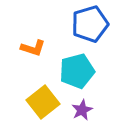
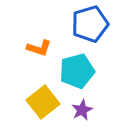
orange L-shape: moved 6 px right
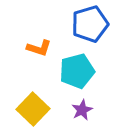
yellow square: moved 10 px left, 7 px down; rotated 8 degrees counterclockwise
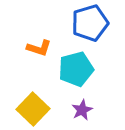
blue pentagon: moved 1 px up
cyan pentagon: moved 1 px left, 2 px up
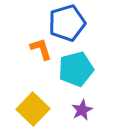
blue pentagon: moved 23 px left
orange L-shape: moved 2 px right, 1 px down; rotated 125 degrees counterclockwise
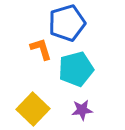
purple star: rotated 20 degrees clockwise
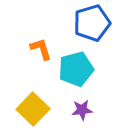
blue pentagon: moved 25 px right
